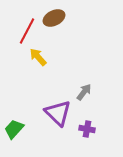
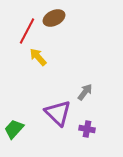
gray arrow: moved 1 px right
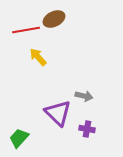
brown ellipse: moved 1 px down
red line: moved 1 px left, 1 px up; rotated 52 degrees clockwise
gray arrow: moved 1 px left, 4 px down; rotated 66 degrees clockwise
green trapezoid: moved 5 px right, 9 px down
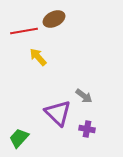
red line: moved 2 px left, 1 px down
gray arrow: rotated 24 degrees clockwise
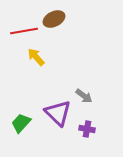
yellow arrow: moved 2 px left
green trapezoid: moved 2 px right, 15 px up
